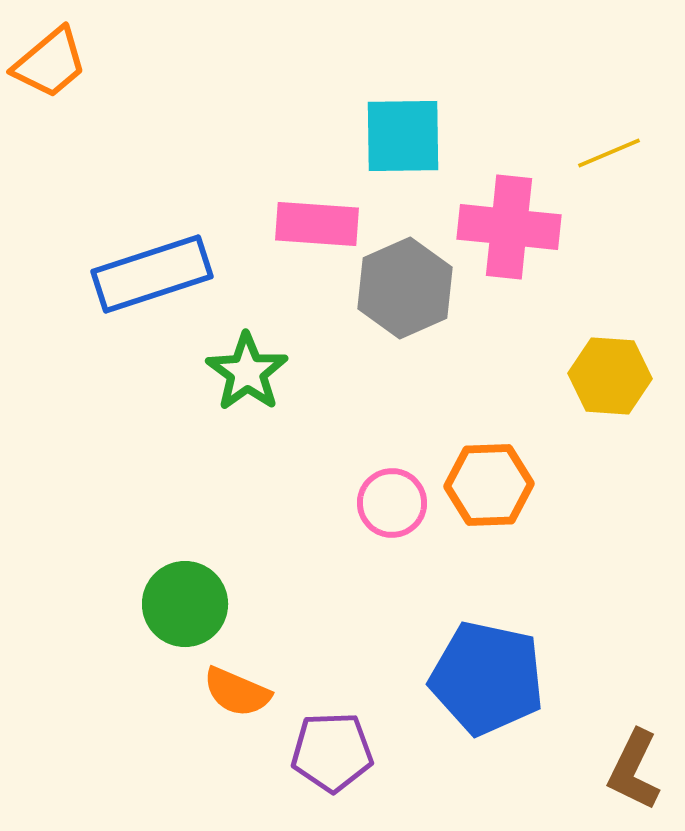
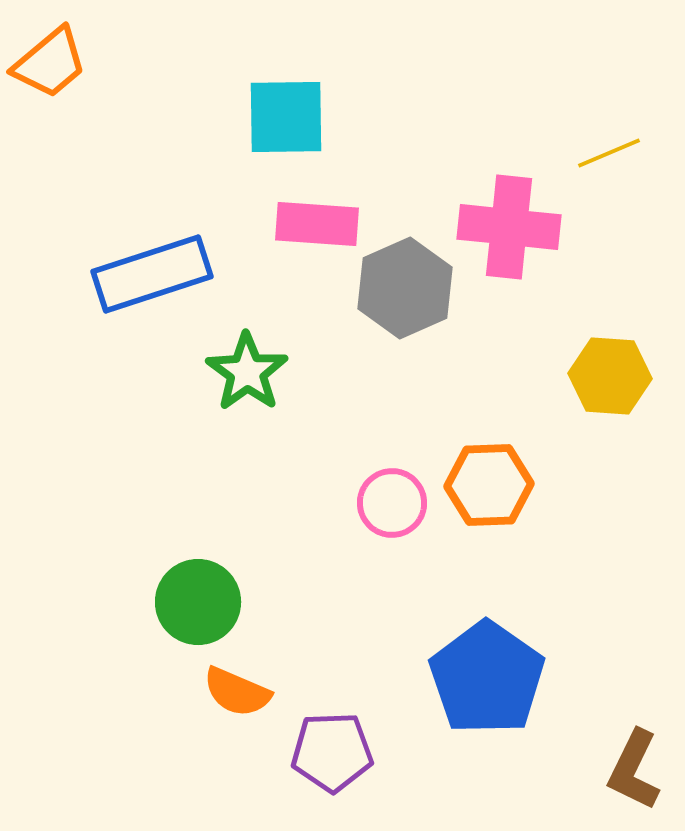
cyan square: moved 117 px left, 19 px up
green circle: moved 13 px right, 2 px up
blue pentagon: rotated 23 degrees clockwise
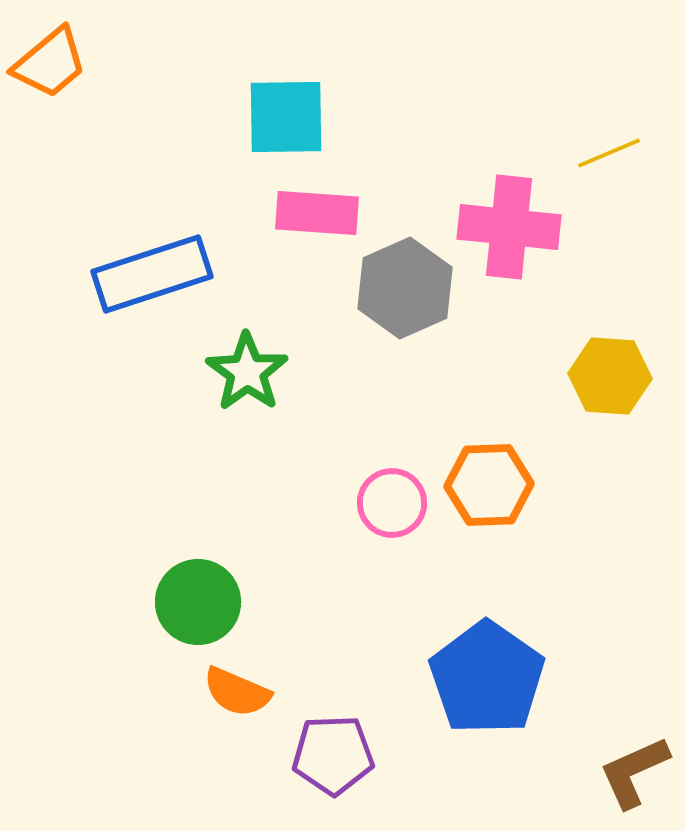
pink rectangle: moved 11 px up
purple pentagon: moved 1 px right, 3 px down
brown L-shape: moved 2 px down; rotated 40 degrees clockwise
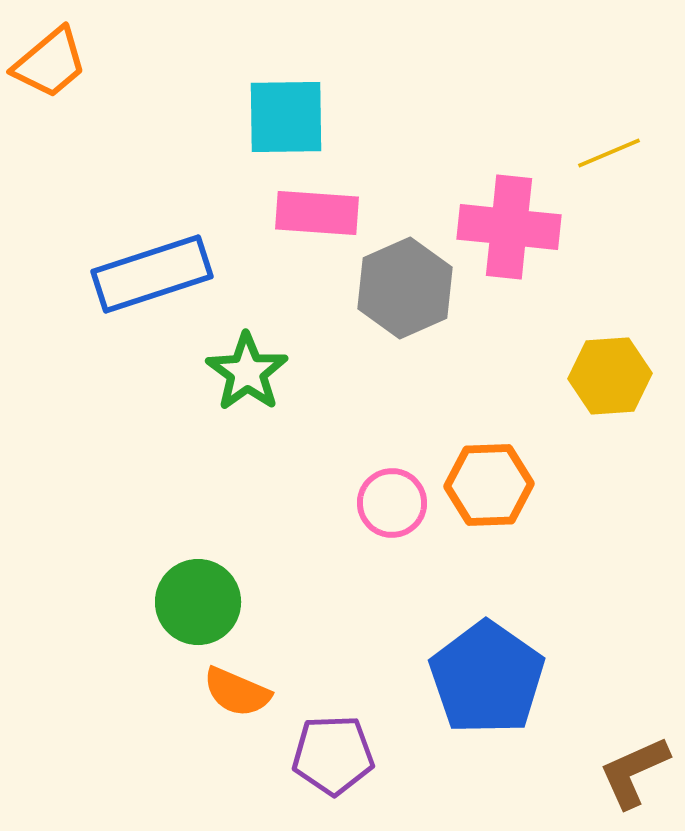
yellow hexagon: rotated 8 degrees counterclockwise
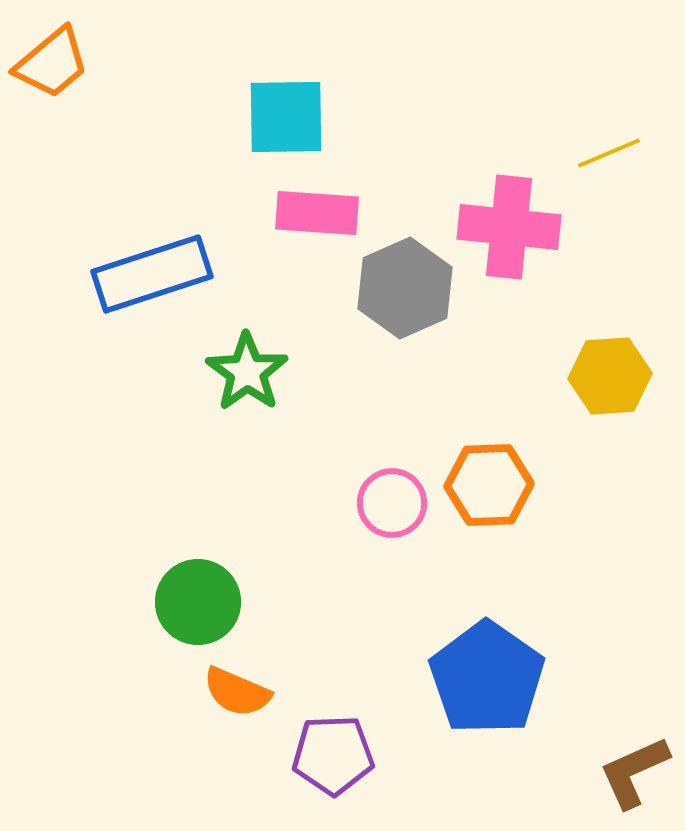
orange trapezoid: moved 2 px right
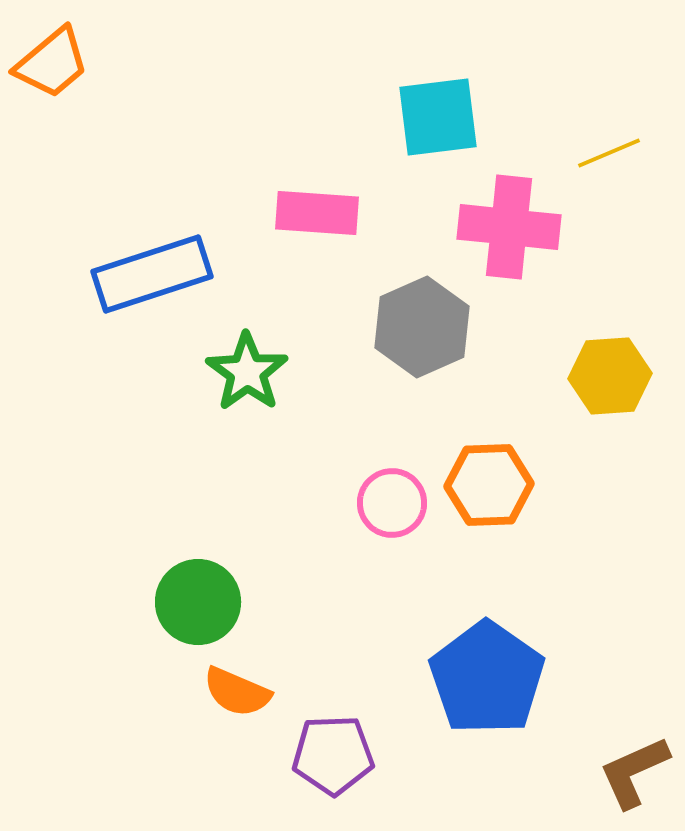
cyan square: moved 152 px right; rotated 6 degrees counterclockwise
gray hexagon: moved 17 px right, 39 px down
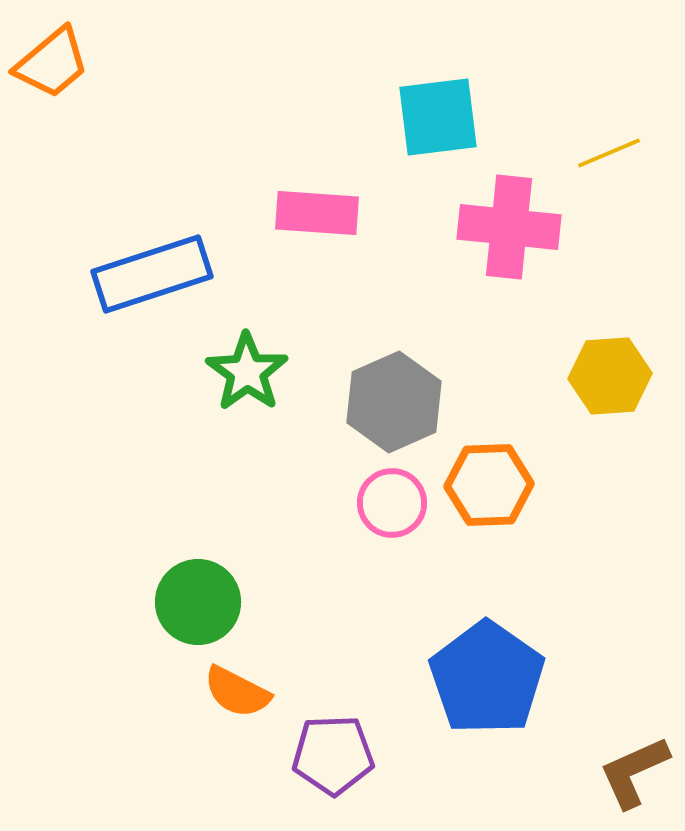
gray hexagon: moved 28 px left, 75 px down
orange semicircle: rotated 4 degrees clockwise
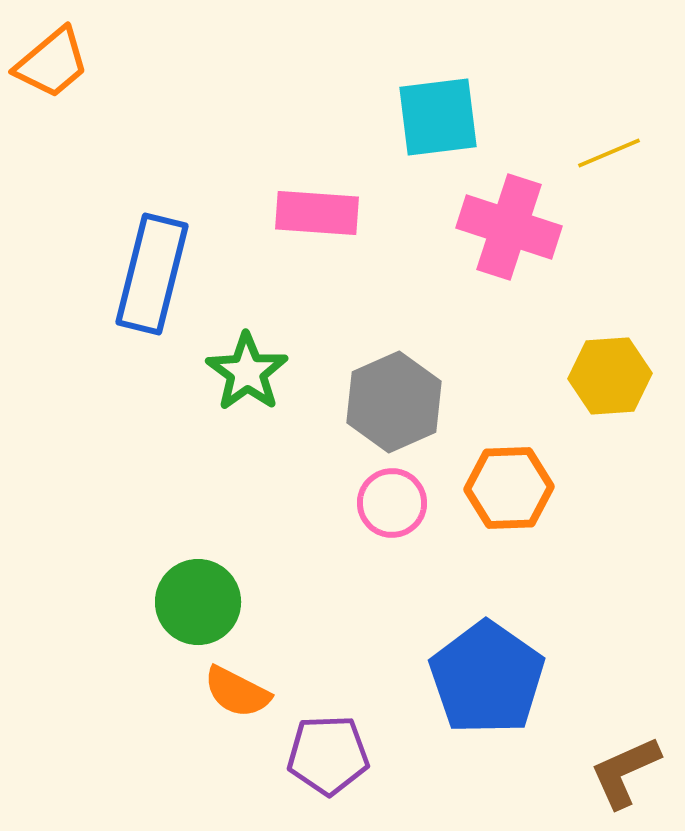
pink cross: rotated 12 degrees clockwise
blue rectangle: rotated 58 degrees counterclockwise
orange hexagon: moved 20 px right, 3 px down
purple pentagon: moved 5 px left
brown L-shape: moved 9 px left
